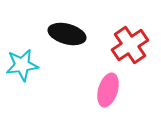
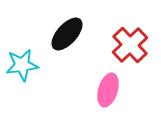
black ellipse: rotated 63 degrees counterclockwise
red cross: rotated 9 degrees counterclockwise
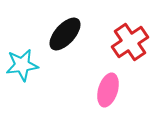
black ellipse: moved 2 px left
red cross: moved 3 px up; rotated 9 degrees clockwise
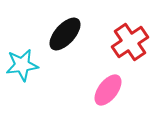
pink ellipse: rotated 20 degrees clockwise
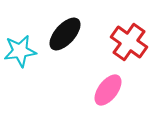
red cross: moved 1 px left; rotated 21 degrees counterclockwise
cyan star: moved 2 px left, 14 px up
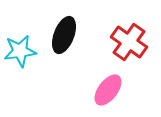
black ellipse: moved 1 px left, 1 px down; rotated 21 degrees counterclockwise
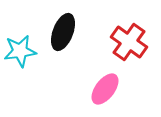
black ellipse: moved 1 px left, 3 px up
pink ellipse: moved 3 px left, 1 px up
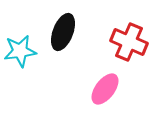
red cross: rotated 12 degrees counterclockwise
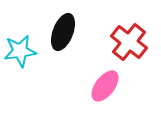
red cross: rotated 15 degrees clockwise
pink ellipse: moved 3 px up
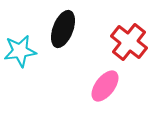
black ellipse: moved 3 px up
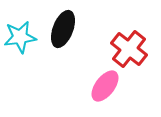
red cross: moved 7 px down
cyan star: moved 14 px up
